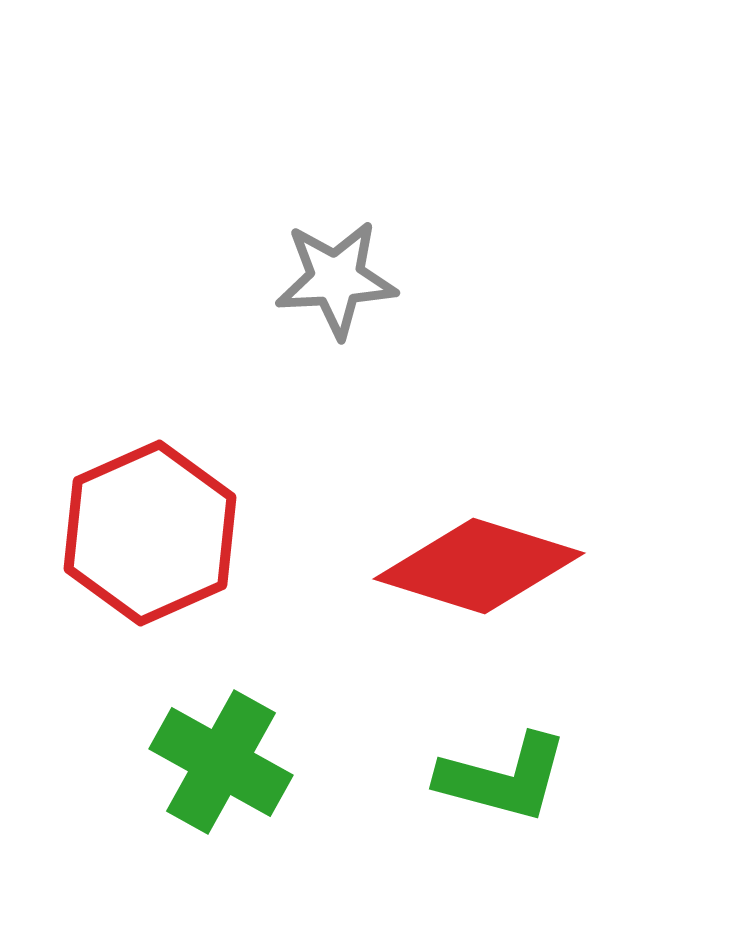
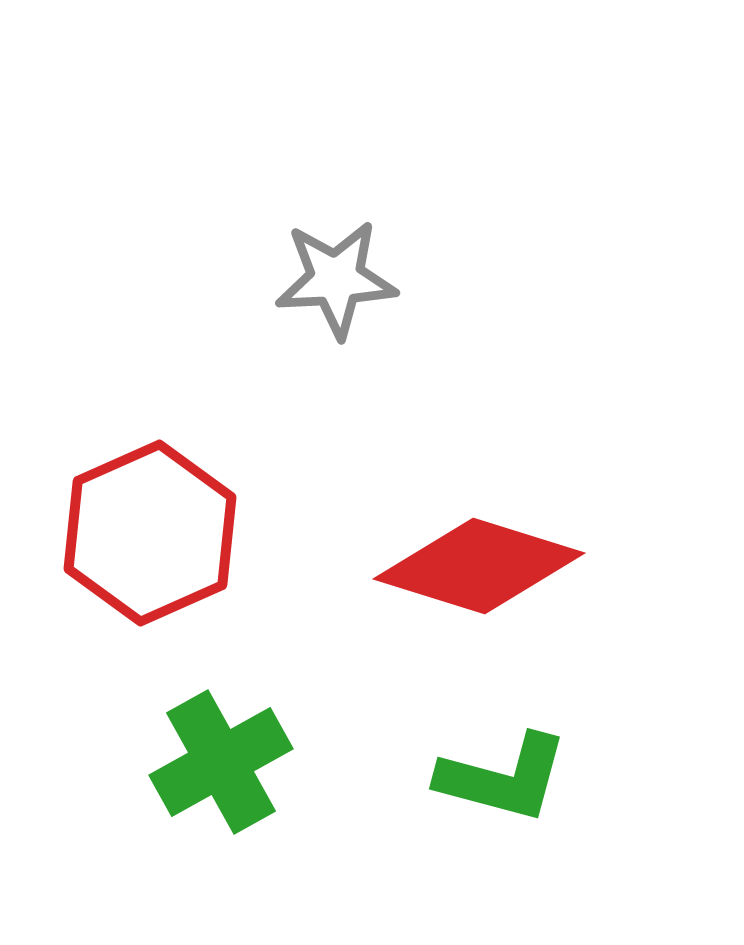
green cross: rotated 32 degrees clockwise
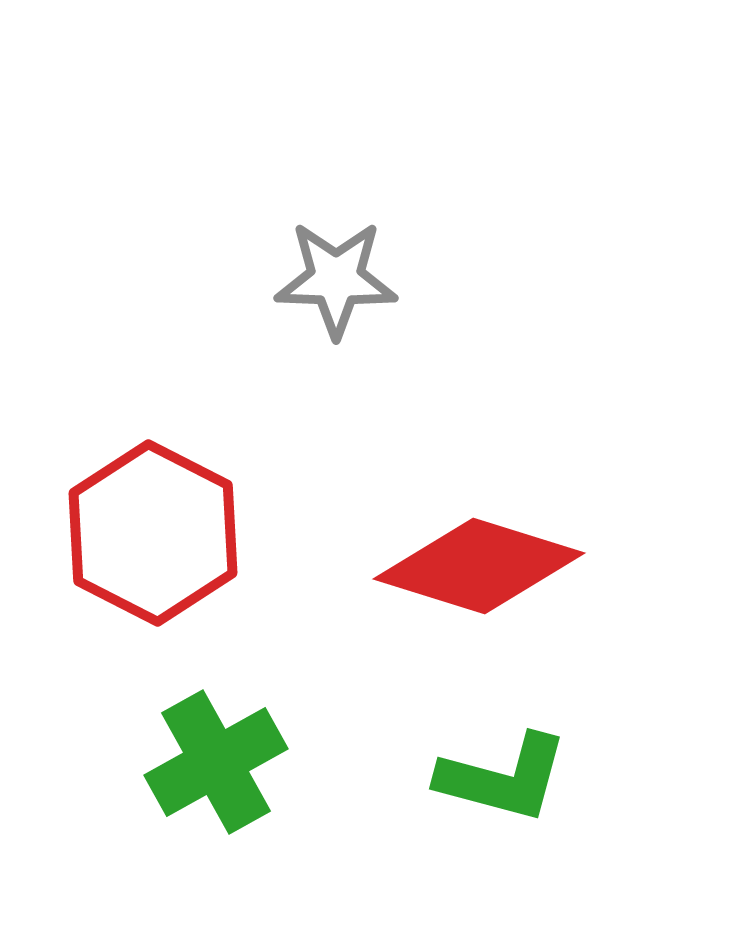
gray star: rotated 5 degrees clockwise
red hexagon: moved 3 px right; rotated 9 degrees counterclockwise
green cross: moved 5 px left
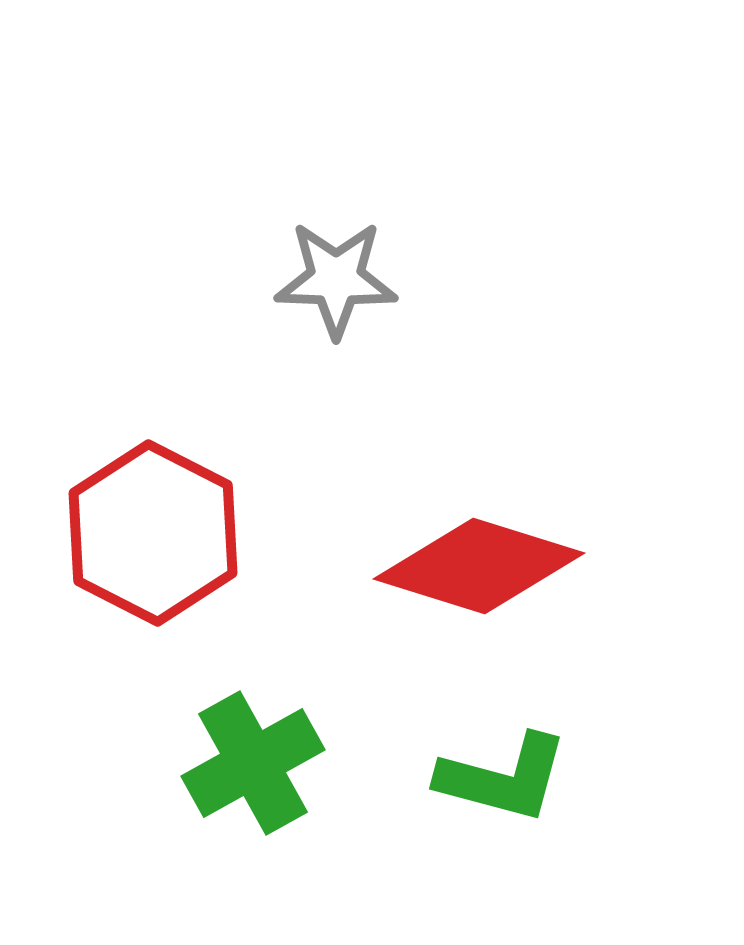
green cross: moved 37 px right, 1 px down
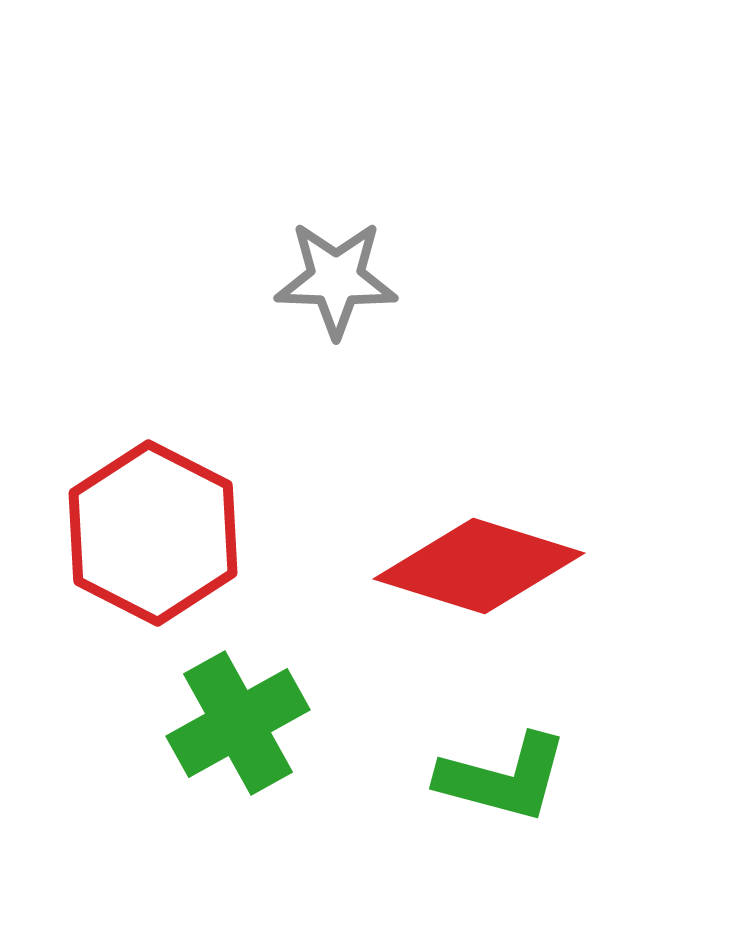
green cross: moved 15 px left, 40 px up
